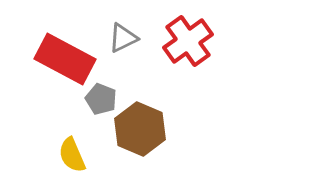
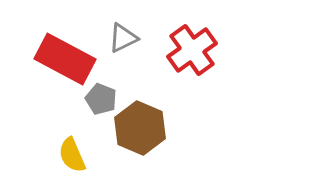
red cross: moved 4 px right, 9 px down
brown hexagon: moved 1 px up
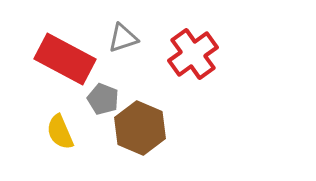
gray triangle: rotated 8 degrees clockwise
red cross: moved 1 px right, 4 px down
gray pentagon: moved 2 px right
yellow semicircle: moved 12 px left, 23 px up
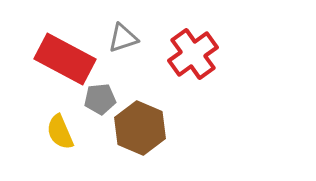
gray pentagon: moved 3 px left; rotated 28 degrees counterclockwise
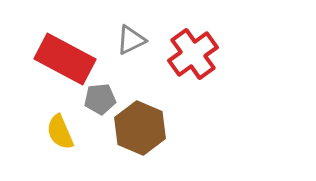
gray triangle: moved 8 px right, 2 px down; rotated 8 degrees counterclockwise
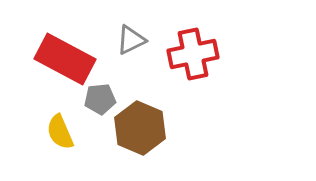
red cross: rotated 24 degrees clockwise
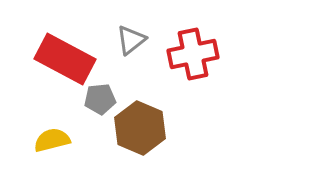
gray triangle: rotated 12 degrees counterclockwise
yellow semicircle: moved 8 px left, 8 px down; rotated 99 degrees clockwise
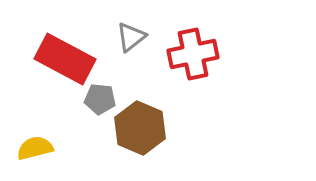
gray triangle: moved 3 px up
gray pentagon: rotated 12 degrees clockwise
yellow semicircle: moved 17 px left, 8 px down
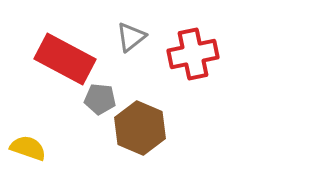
yellow semicircle: moved 7 px left; rotated 33 degrees clockwise
